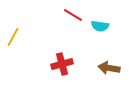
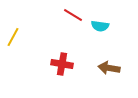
red cross: rotated 25 degrees clockwise
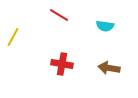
red line: moved 14 px left
cyan semicircle: moved 5 px right
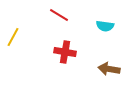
red cross: moved 3 px right, 12 px up
brown arrow: moved 1 px down
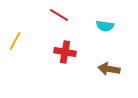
yellow line: moved 2 px right, 4 px down
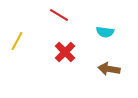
cyan semicircle: moved 6 px down
yellow line: moved 2 px right
red cross: rotated 35 degrees clockwise
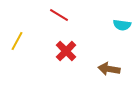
cyan semicircle: moved 17 px right, 7 px up
red cross: moved 1 px right, 1 px up
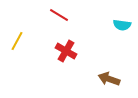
red cross: rotated 15 degrees counterclockwise
brown arrow: moved 10 px down; rotated 10 degrees clockwise
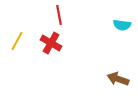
red line: rotated 48 degrees clockwise
red cross: moved 15 px left, 8 px up
brown arrow: moved 9 px right
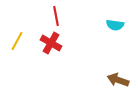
red line: moved 3 px left, 1 px down
cyan semicircle: moved 7 px left
brown arrow: moved 1 px down
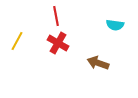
red cross: moved 7 px right
brown arrow: moved 20 px left, 17 px up
